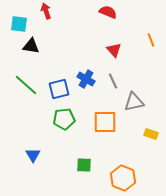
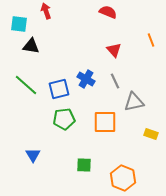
gray line: moved 2 px right
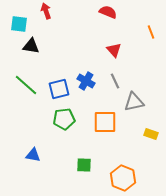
orange line: moved 8 px up
blue cross: moved 2 px down
blue triangle: rotated 49 degrees counterclockwise
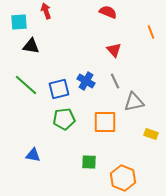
cyan square: moved 2 px up; rotated 12 degrees counterclockwise
green square: moved 5 px right, 3 px up
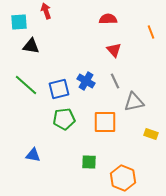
red semicircle: moved 7 px down; rotated 24 degrees counterclockwise
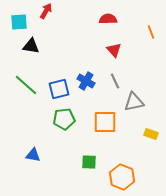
red arrow: rotated 49 degrees clockwise
orange hexagon: moved 1 px left, 1 px up
